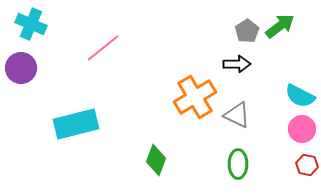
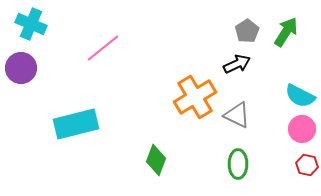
green arrow: moved 6 px right, 6 px down; rotated 20 degrees counterclockwise
black arrow: rotated 24 degrees counterclockwise
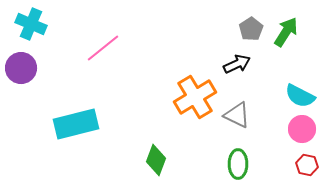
gray pentagon: moved 4 px right, 2 px up
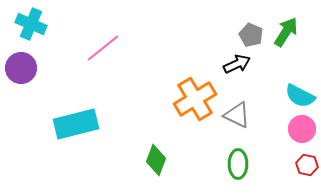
gray pentagon: moved 6 px down; rotated 15 degrees counterclockwise
orange cross: moved 2 px down
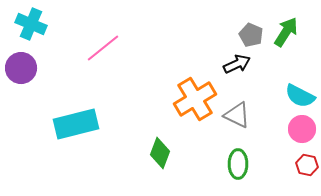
green diamond: moved 4 px right, 7 px up
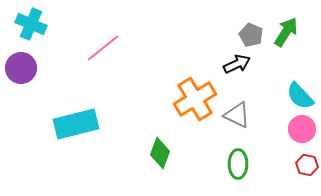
cyan semicircle: rotated 20 degrees clockwise
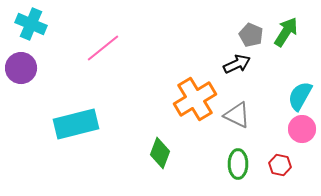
cyan semicircle: rotated 72 degrees clockwise
red hexagon: moved 27 px left
